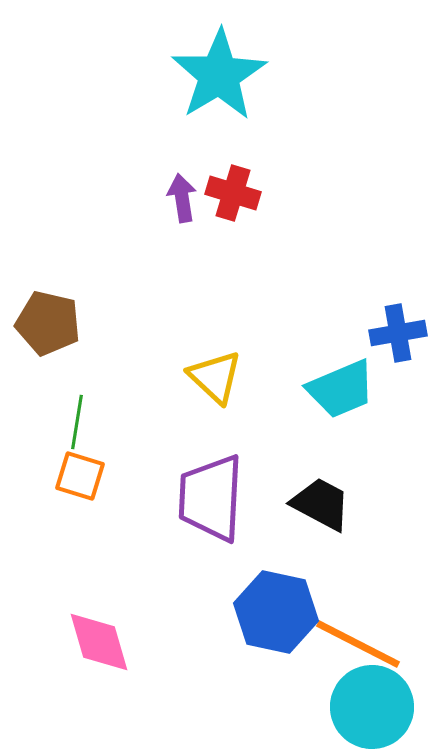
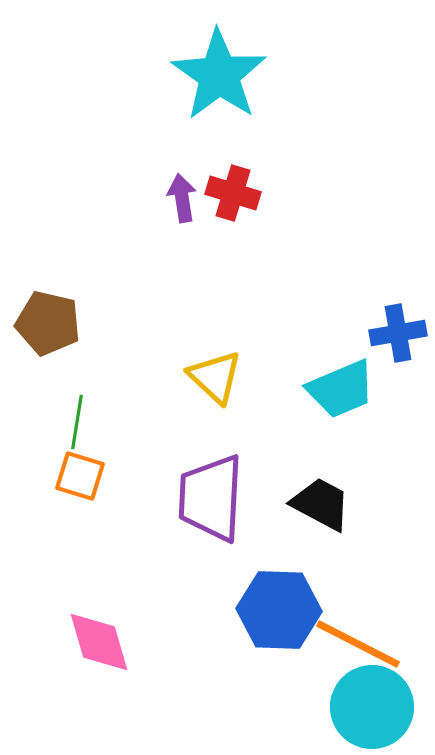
cyan star: rotated 6 degrees counterclockwise
blue hexagon: moved 3 px right, 2 px up; rotated 10 degrees counterclockwise
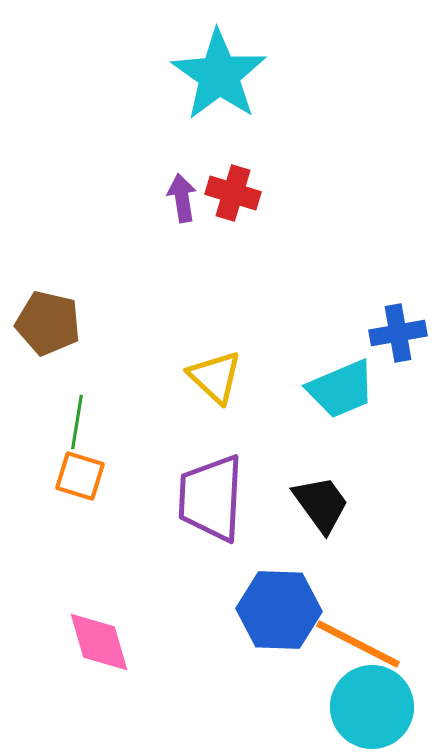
black trapezoid: rotated 26 degrees clockwise
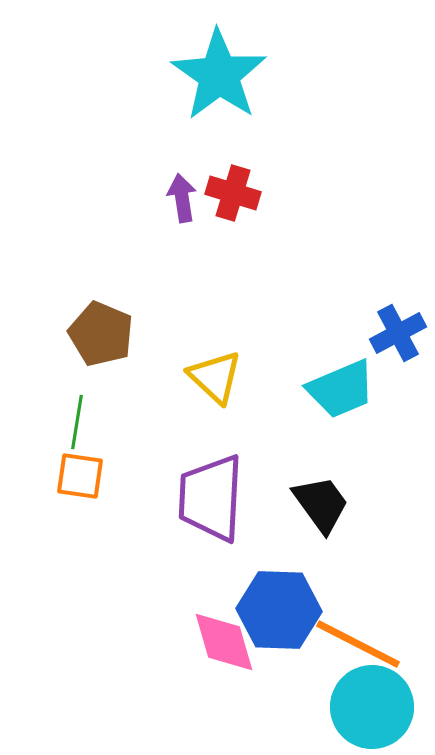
brown pentagon: moved 53 px right, 11 px down; rotated 10 degrees clockwise
blue cross: rotated 18 degrees counterclockwise
orange square: rotated 9 degrees counterclockwise
pink diamond: moved 125 px right
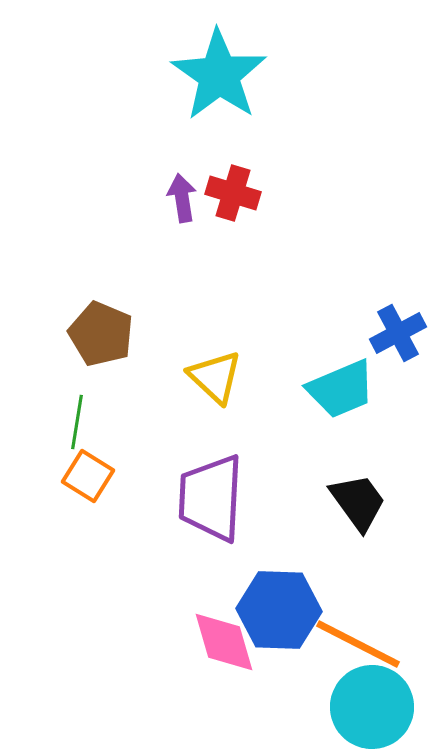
orange square: moved 8 px right; rotated 24 degrees clockwise
black trapezoid: moved 37 px right, 2 px up
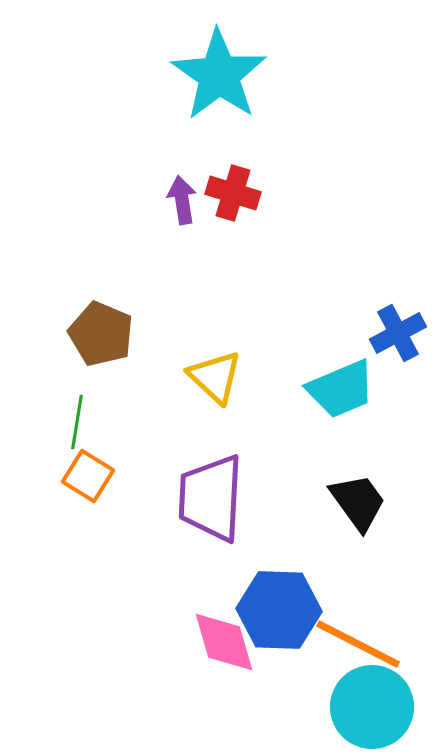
purple arrow: moved 2 px down
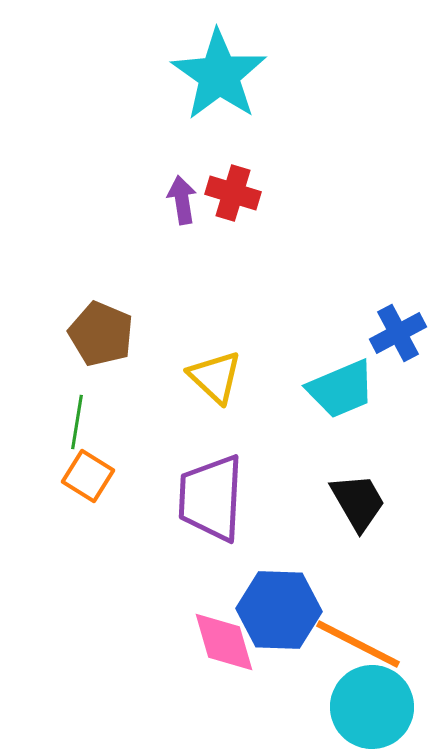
black trapezoid: rotated 6 degrees clockwise
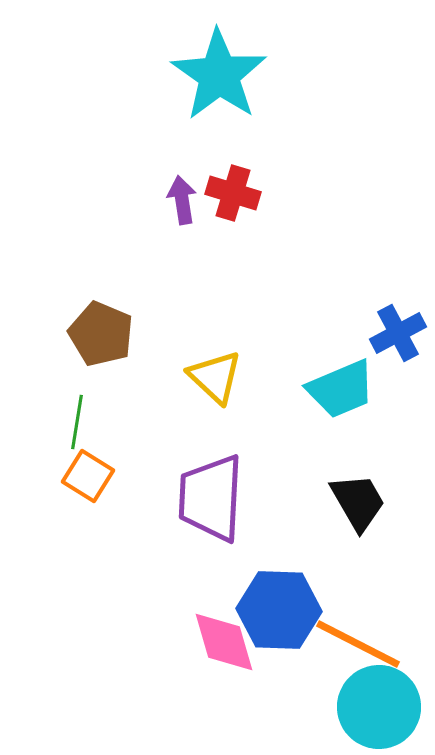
cyan circle: moved 7 px right
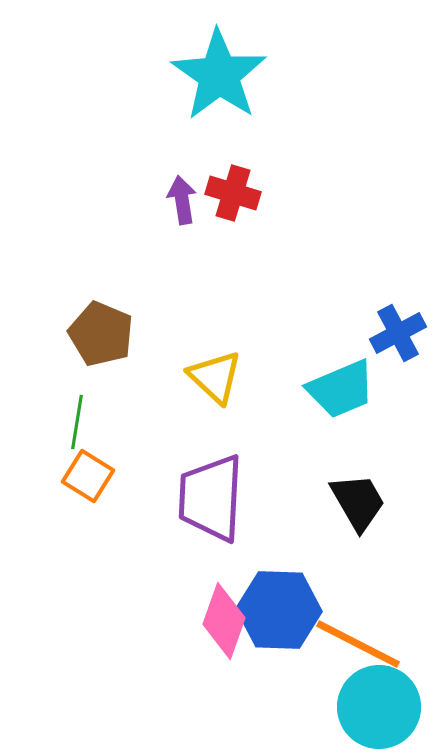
pink diamond: moved 21 px up; rotated 36 degrees clockwise
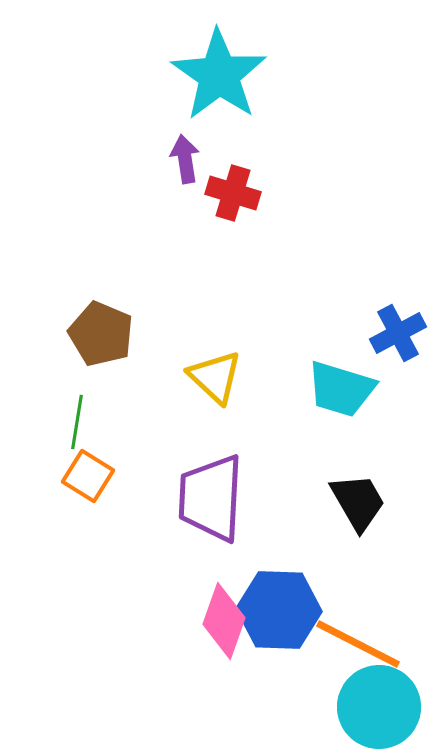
purple arrow: moved 3 px right, 41 px up
cyan trapezoid: rotated 40 degrees clockwise
